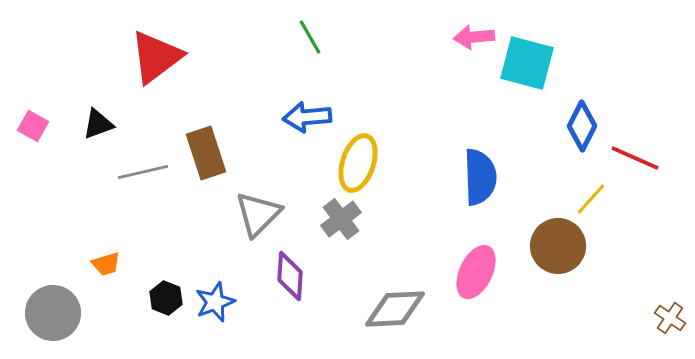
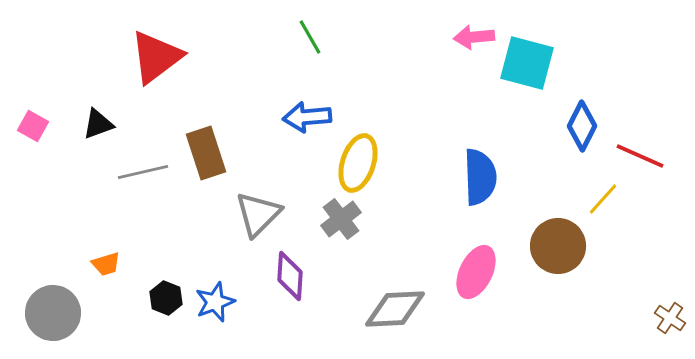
red line: moved 5 px right, 2 px up
yellow line: moved 12 px right
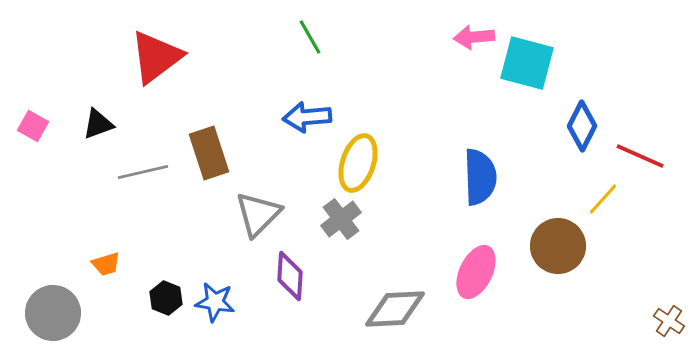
brown rectangle: moved 3 px right
blue star: rotated 30 degrees clockwise
brown cross: moved 1 px left, 3 px down
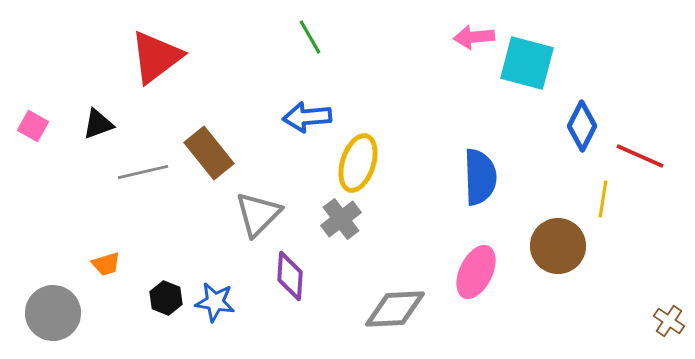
brown rectangle: rotated 21 degrees counterclockwise
yellow line: rotated 33 degrees counterclockwise
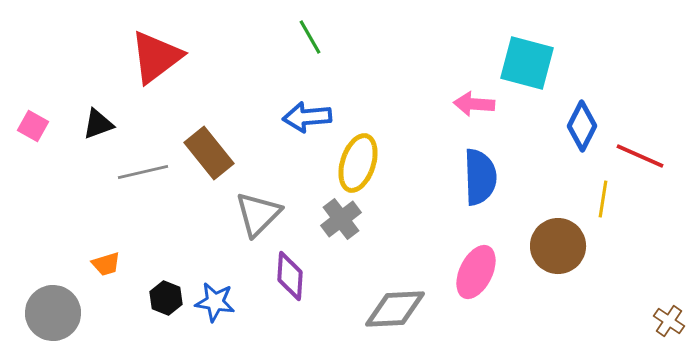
pink arrow: moved 67 px down; rotated 9 degrees clockwise
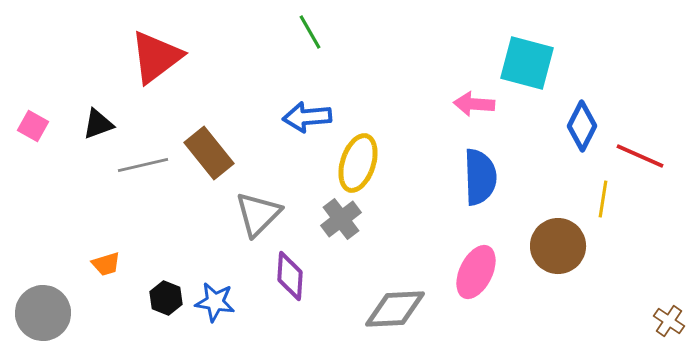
green line: moved 5 px up
gray line: moved 7 px up
gray circle: moved 10 px left
